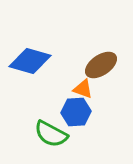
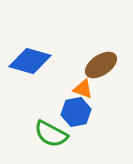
blue hexagon: rotated 8 degrees counterclockwise
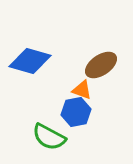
orange triangle: moved 1 px left, 1 px down
green semicircle: moved 2 px left, 3 px down
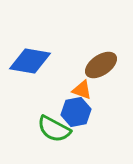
blue diamond: rotated 6 degrees counterclockwise
green semicircle: moved 5 px right, 8 px up
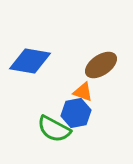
orange triangle: moved 1 px right, 2 px down
blue hexagon: moved 1 px down
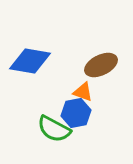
brown ellipse: rotated 8 degrees clockwise
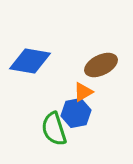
orange triangle: rotated 50 degrees counterclockwise
green semicircle: rotated 44 degrees clockwise
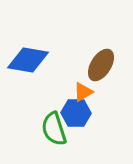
blue diamond: moved 2 px left, 1 px up
brown ellipse: rotated 32 degrees counterclockwise
blue hexagon: rotated 12 degrees clockwise
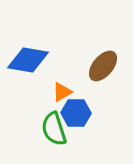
brown ellipse: moved 2 px right, 1 px down; rotated 8 degrees clockwise
orange triangle: moved 21 px left
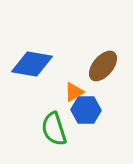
blue diamond: moved 4 px right, 4 px down
orange triangle: moved 12 px right
blue hexagon: moved 10 px right, 3 px up
